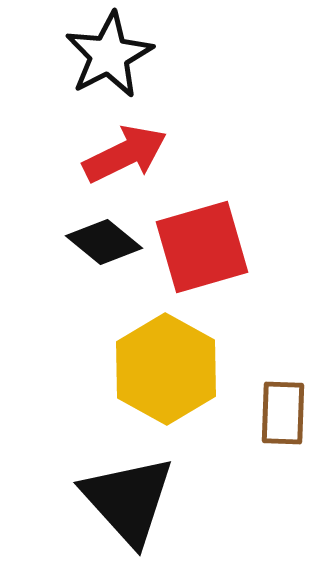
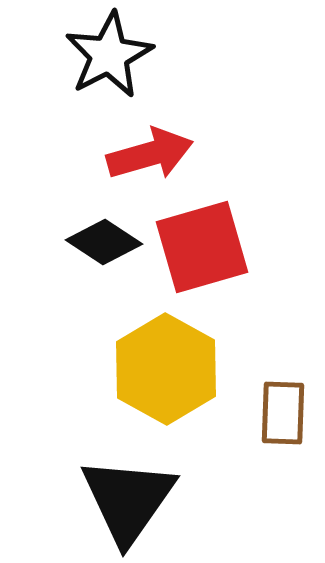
red arrow: moved 25 px right; rotated 10 degrees clockwise
black diamond: rotated 6 degrees counterclockwise
black triangle: rotated 17 degrees clockwise
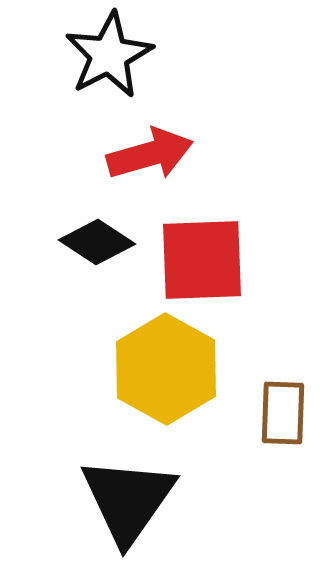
black diamond: moved 7 px left
red square: moved 13 px down; rotated 14 degrees clockwise
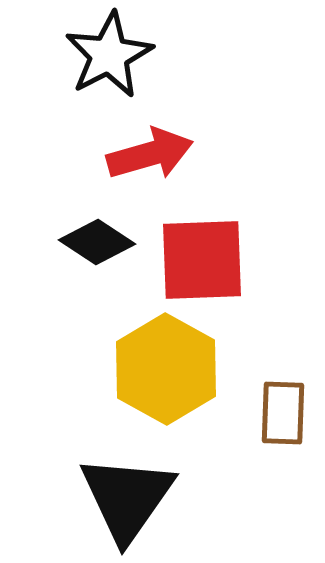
black triangle: moved 1 px left, 2 px up
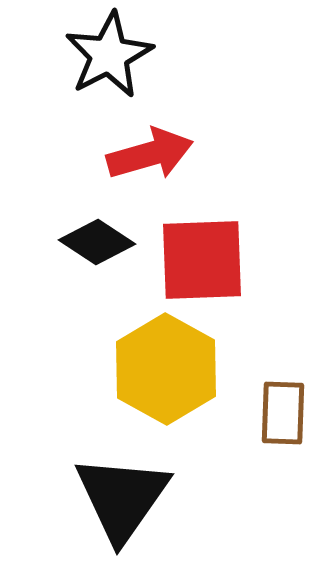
black triangle: moved 5 px left
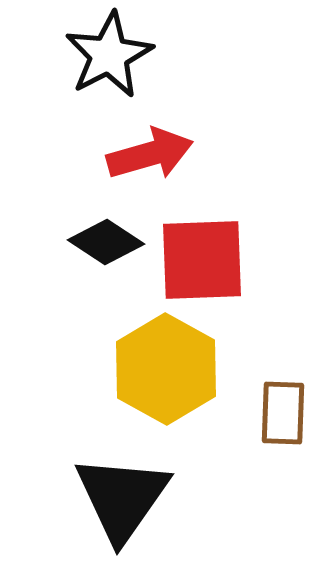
black diamond: moved 9 px right
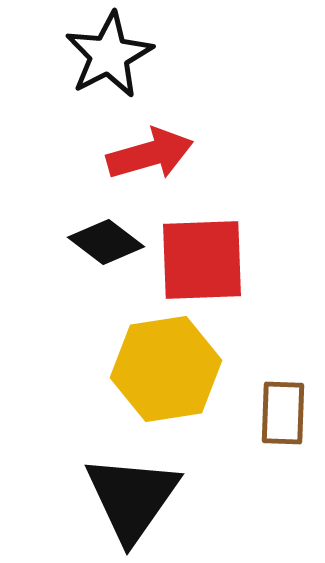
black diamond: rotated 4 degrees clockwise
yellow hexagon: rotated 22 degrees clockwise
black triangle: moved 10 px right
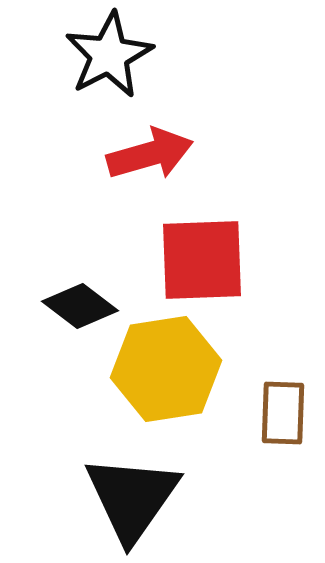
black diamond: moved 26 px left, 64 px down
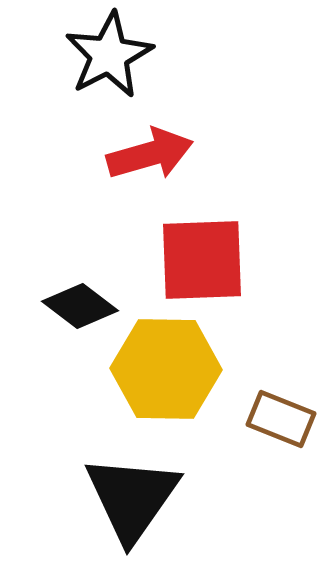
yellow hexagon: rotated 10 degrees clockwise
brown rectangle: moved 2 px left, 6 px down; rotated 70 degrees counterclockwise
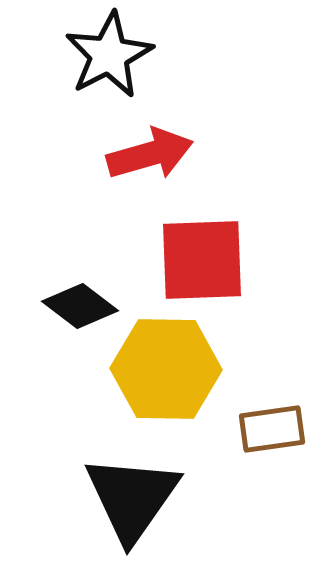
brown rectangle: moved 9 px left, 10 px down; rotated 30 degrees counterclockwise
